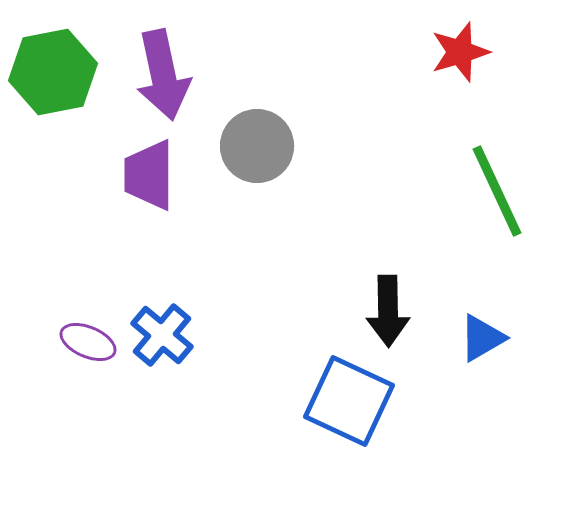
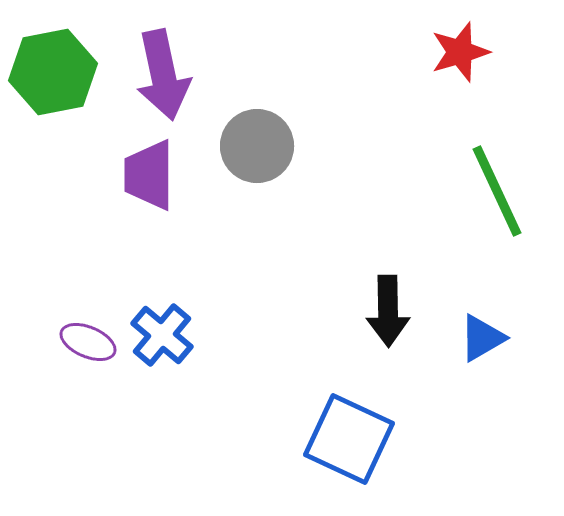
blue square: moved 38 px down
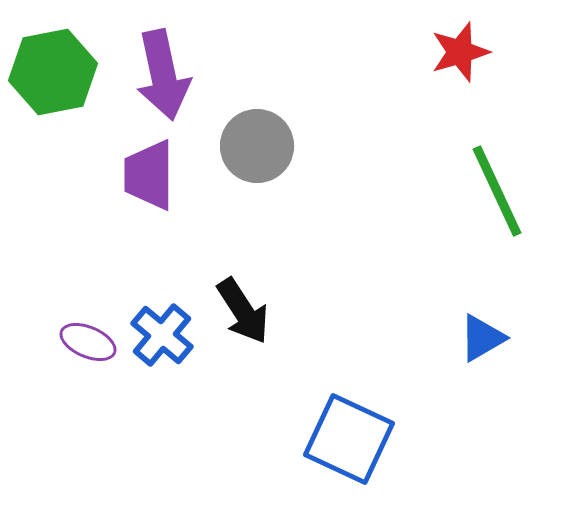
black arrow: moved 145 px left; rotated 32 degrees counterclockwise
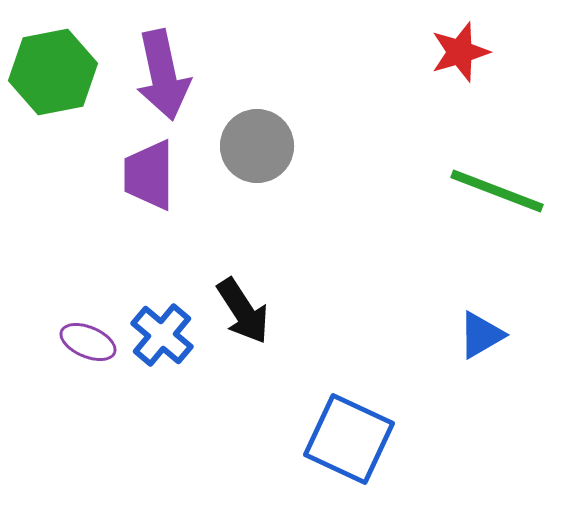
green line: rotated 44 degrees counterclockwise
blue triangle: moved 1 px left, 3 px up
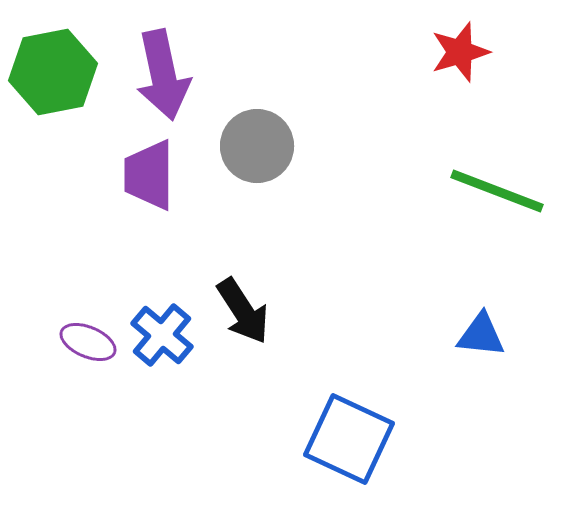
blue triangle: rotated 36 degrees clockwise
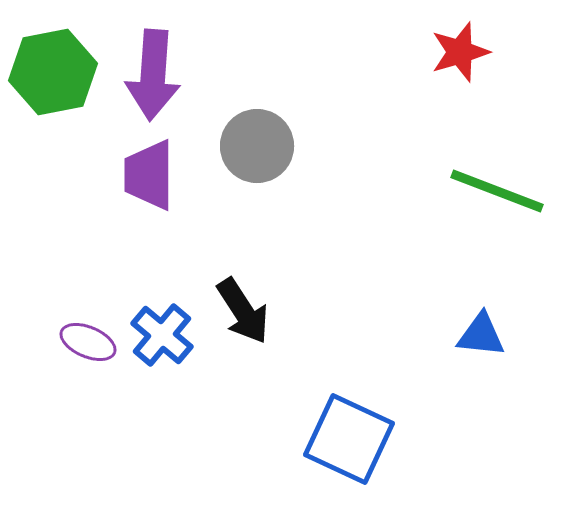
purple arrow: moved 10 px left; rotated 16 degrees clockwise
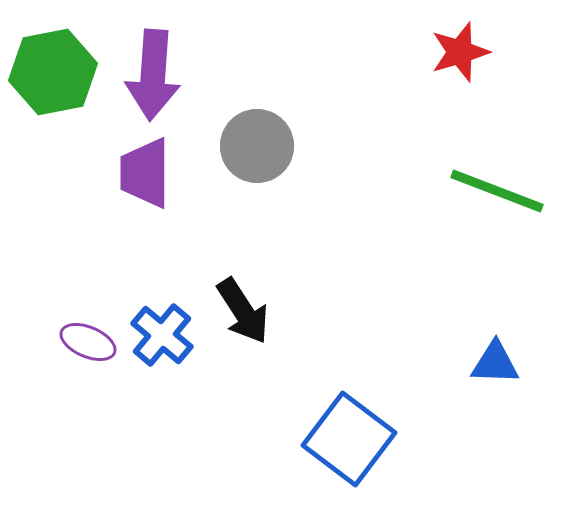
purple trapezoid: moved 4 px left, 2 px up
blue triangle: moved 14 px right, 28 px down; rotated 4 degrees counterclockwise
blue square: rotated 12 degrees clockwise
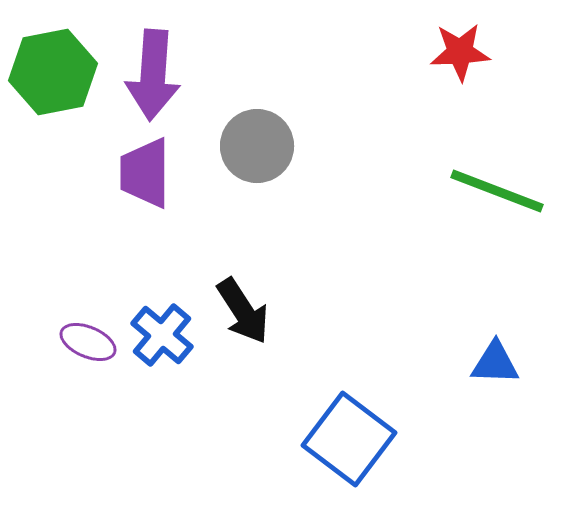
red star: rotated 14 degrees clockwise
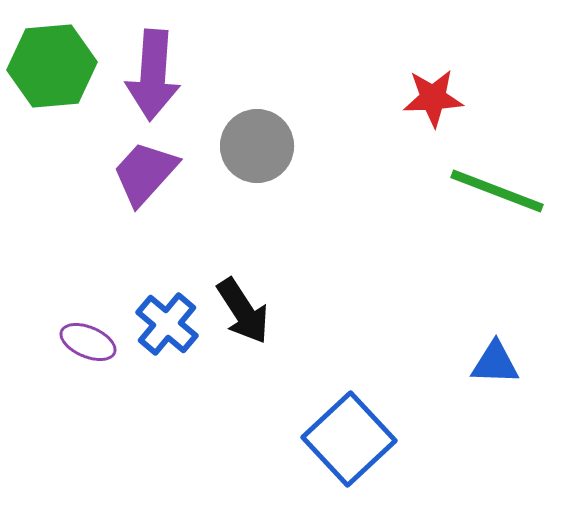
red star: moved 27 px left, 46 px down
green hexagon: moved 1 px left, 6 px up; rotated 6 degrees clockwise
purple trapezoid: rotated 42 degrees clockwise
blue cross: moved 5 px right, 11 px up
blue square: rotated 10 degrees clockwise
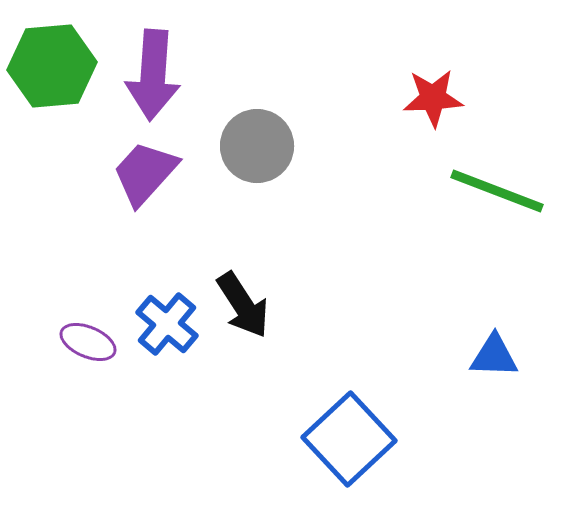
black arrow: moved 6 px up
blue triangle: moved 1 px left, 7 px up
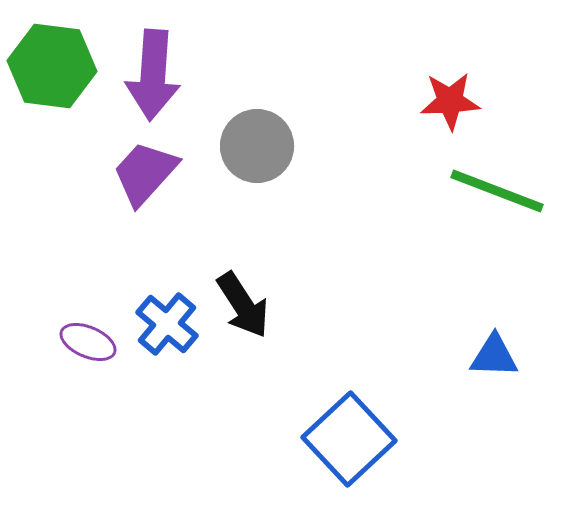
green hexagon: rotated 12 degrees clockwise
red star: moved 17 px right, 3 px down
